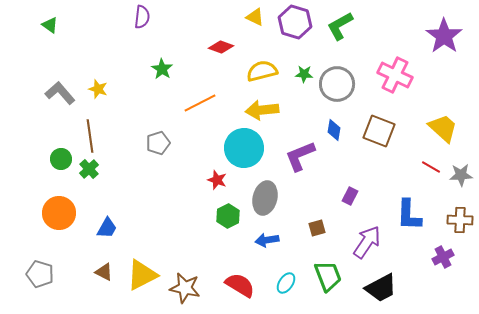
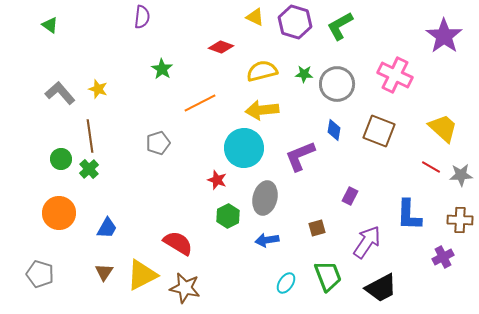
brown triangle at (104, 272): rotated 36 degrees clockwise
red semicircle at (240, 285): moved 62 px left, 42 px up
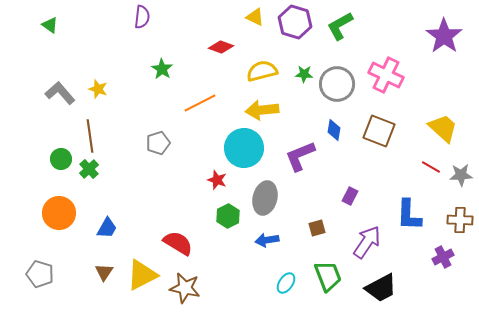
pink cross at (395, 75): moved 9 px left
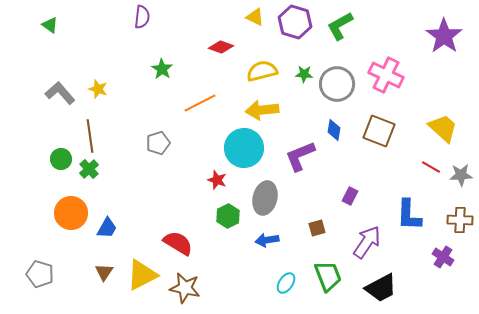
orange circle at (59, 213): moved 12 px right
purple cross at (443, 257): rotated 30 degrees counterclockwise
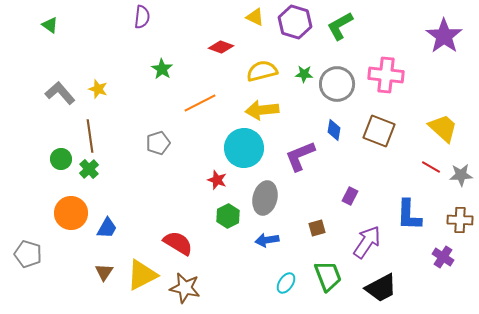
pink cross at (386, 75): rotated 20 degrees counterclockwise
gray pentagon at (40, 274): moved 12 px left, 20 px up
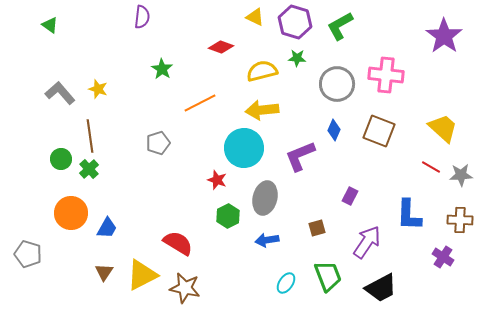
green star at (304, 74): moved 7 px left, 16 px up
blue diamond at (334, 130): rotated 15 degrees clockwise
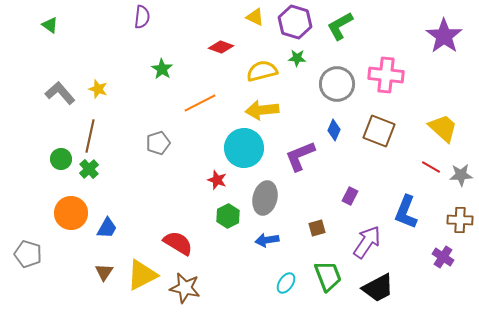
brown line at (90, 136): rotated 20 degrees clockwise
blue L-shape at (409, 215): moved 3 px left, 3 px up; rotated 20 degrees clockwise
black trapezoid at (381, 288): moved 3 px left
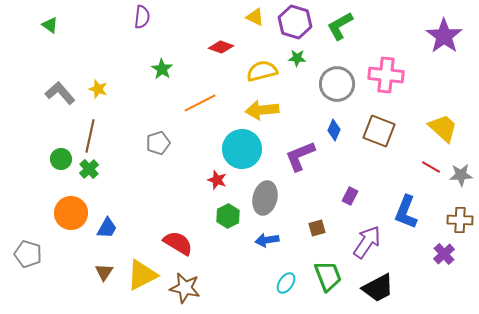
cyan circle at (244, 148): moved 2 px left, 1 px down
purple cross at (443, 257): moved 1 px right, 3 px up; rotated 15 degrees clockwise
